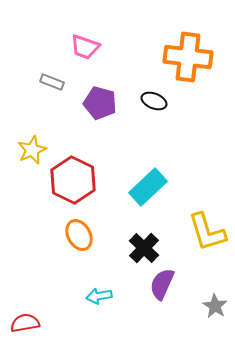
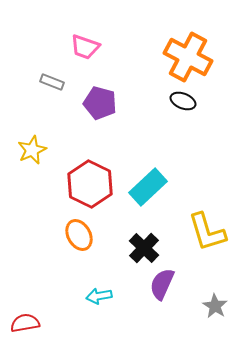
orange cross: rotated 21 degrees clockwise
black ellipse: moved 29 px right
red hexagon: moved 17 px right, 4 px down
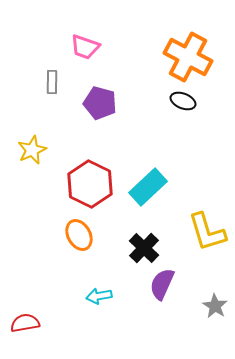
gray rectangle: rotated 70 degrees clockwise
